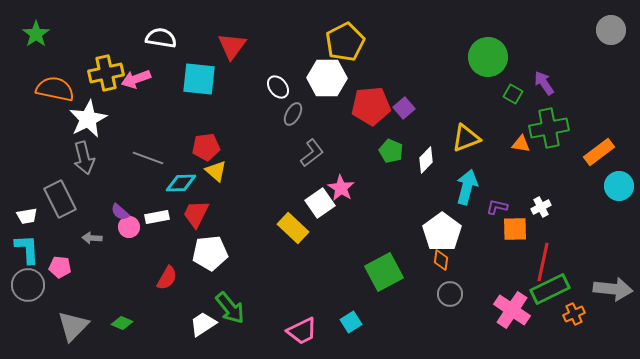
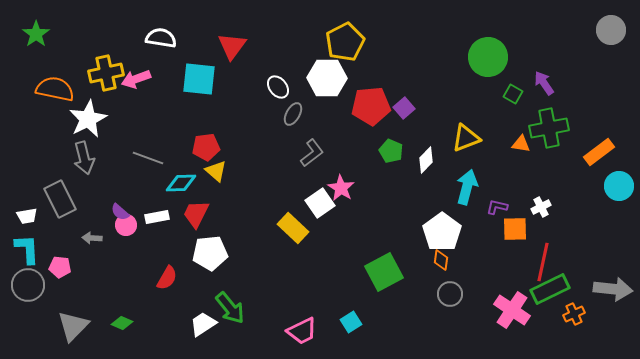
pink circle at (129, 227): moved 3 px left, 2 px up
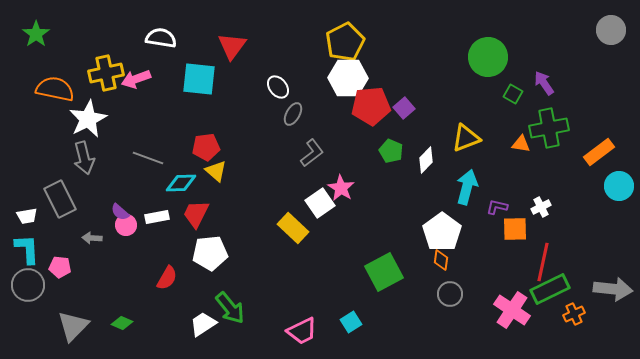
white hexagon at (327, 78): moved 21 px right
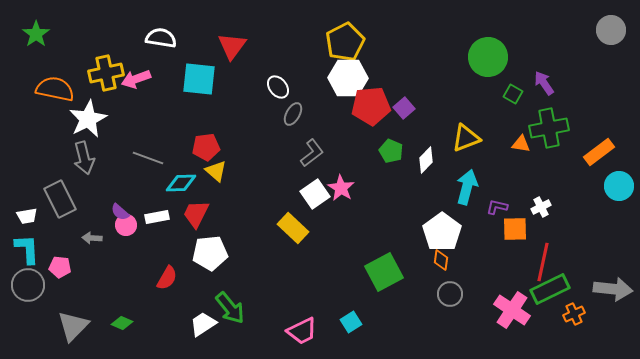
white square at (320, 203): moved 5 px left, 9 px up
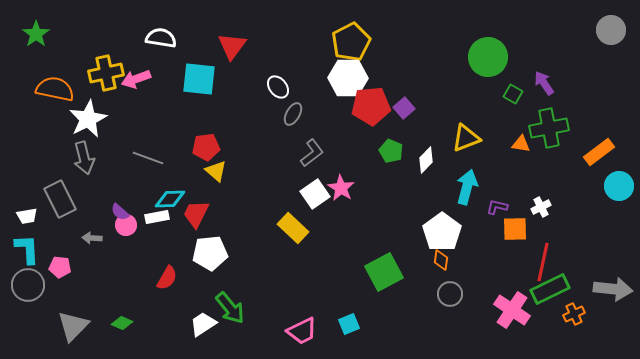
yellow pentagon at (345, 42): moved 6 px right
cyan diamond at (181, 183): moved 11 px left, 16 px down
cyan square at (351, 322): moved 2 px left, 2 px down; rotated 10 degrees clockwise
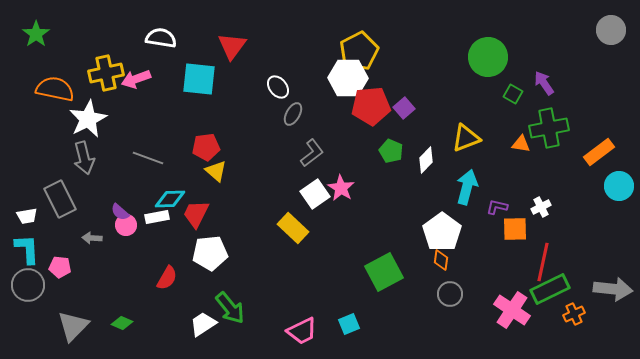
yellow pentagon at (351, 42): moved 8 px right, 9 px down
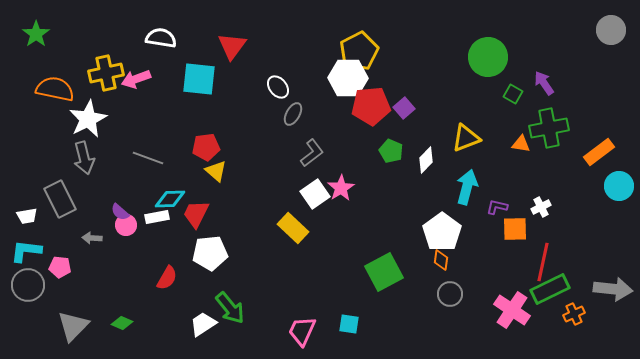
pink star at (341, 188): rotated 8 degrees clockwise
cyan L-shape at (27, 249): moved 1 px left, 2 px down; rotated 80 degrees counterclockwise
cyan square at (349, 324): rotated 30 degrees clockwise
pink trapezoid at (302, 331): rotated 140 degrees clockwise
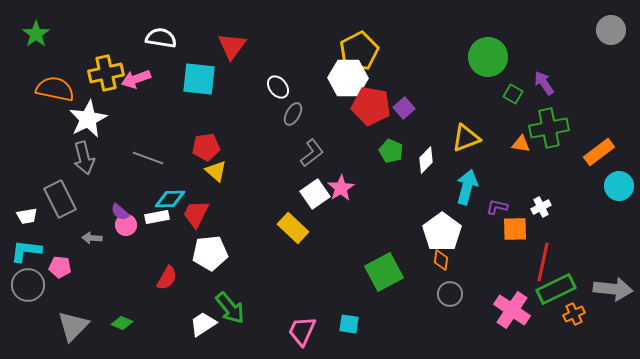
red pentagon at (371, 106): rotated 15 degrees clockwise
green rectangle at (550, 289): moved 6 px right
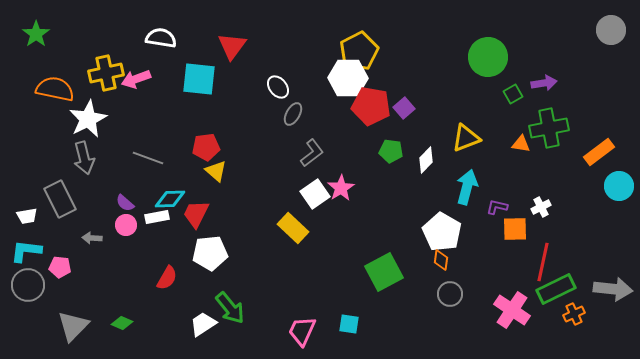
purple arrow at (544, 83): rotated 115 degrees clockwise
green square at (513, 94): rotated 30 degrees clockwise
green pentagon at (391, 151): rotated 15 degrees counterclockwise
purple semicircle at (120, 212): moved 5 px right, 9 px up
white pentagon at (442, 232): rotated 6 degrees counterclockwise
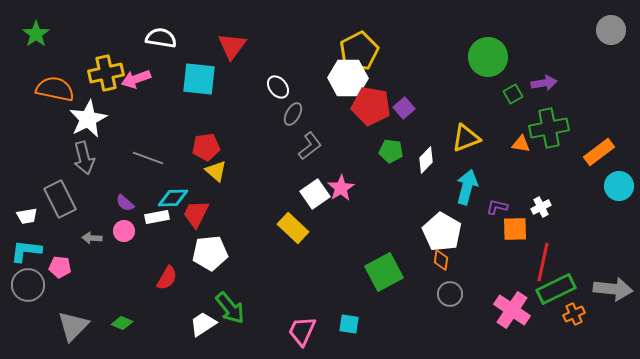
gray L-shape at (312, 153): moved 2 px left, 7 px up
cyan diamond at (170, 199): moved 3 px right, 1 px up
pink circle at (126, 225): moved 2 px left, 6 px down
